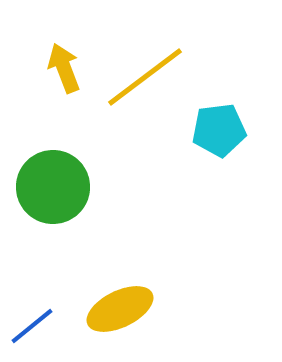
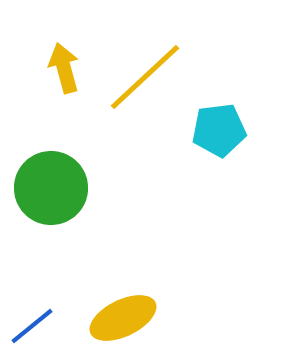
yellow arrow: rotated 6 degrees clockwise
yellow line: rotated 6 degrees counterclockwise
green circle: moved 2 px left, 1 px down
yellow ellipse: moved 3 px right, 9 px down
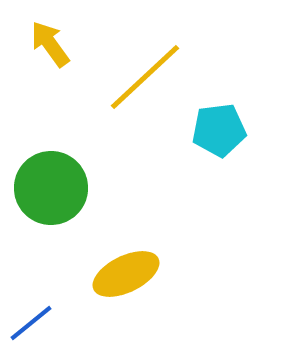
yellow arrow: moved 14 px left, 24 px up; rotated 21 degrees counterclockwise
yellow ellipse: moved 3 px right, 44 px up
blue line: moved 1 px left, 3 px up
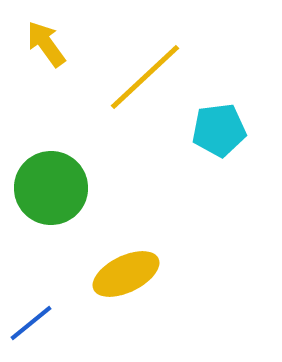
yellow arrow: moved 4 px left
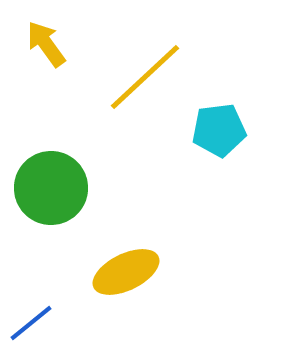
yellow ellipse: moved 2 px up
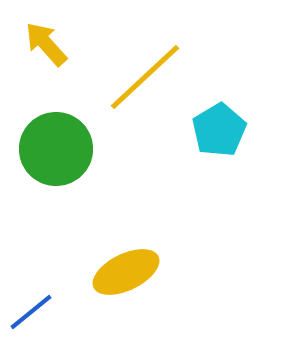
yellow arrow: rotated 6 degrees counterclockwise
cyan pentagon: rotated 24 degrees counterclockwise
green circle: moved 5 px right, 39 px up
blue line: moved 11 px up
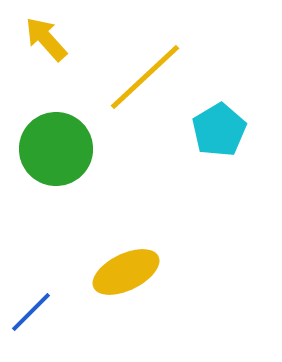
yellow arrow: moved 5 px up
blue line: rotated 6 degrees counterclockwise
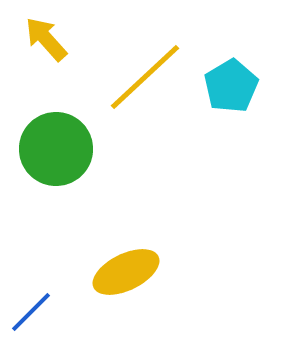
cyan pentagon: moved 12 px right, 44 px up
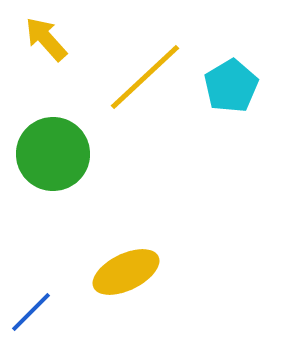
green circle: moved 3 px left, 5 px down
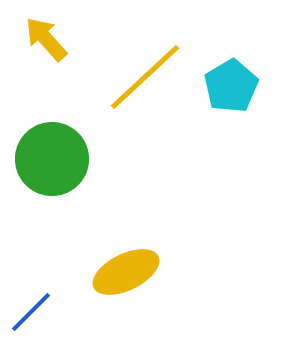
green circle: moved 1 px left, 5 px down
